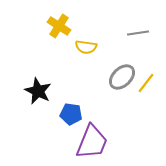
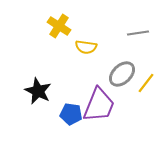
gray ellipse: moved 3 px up
purple trapezoid: moved 7 px right, 37 px up
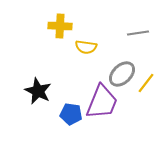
yellow cross: moved 1 px right; rotated 30 degrees counterclockwise
purple trapezoid: moved 3 px right, 3 px up
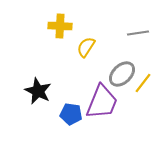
yellow semicircle: rotated 115 degrees clockwise
yellow line: moved 3 px left
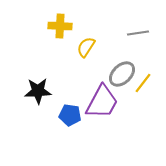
black star: rotated 28 degrees counterclockwise
purple trapezoid: rotated 6 degrees clockwise
blue pentagon: moved 1 px left, 1 px down
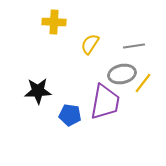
yellow cross: moved 6 px left, 4 px up
gray line: moved 4 px left, 13 px down
yellow semicircle: moved 4 px right, 3 px up
gray ellipse: rotated 32 degrees clockwise
purple trapezoid: moved 3 px right; rotated 18 degrees counterclockwise
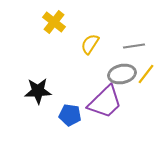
yellow cross: rotated 35 degrees clockwise
yellow line: moved 3 px right, 9 px up
purple trapezoid: rotated 36 degrees clockwise
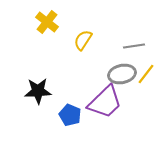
yellow cross: moved 7 px left
yellow semicircle: moved 7 px left, 4 px up
blue pentagon: rotated 15 degrees clockwise
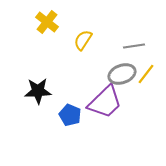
gray ellipse: rotated 8 degrees counterclockwise
